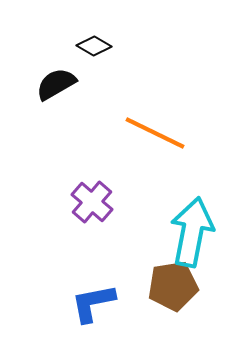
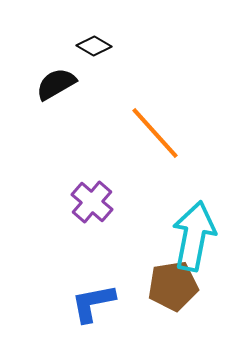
orange line: rotated 22 degrees clockwise
cyan arrow: moved 2 px right, 4 px down
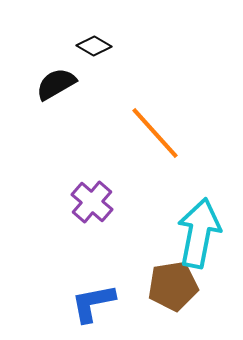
cyan arrow: moved 5 px right, 3 px up
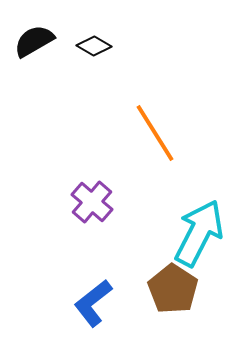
black semicircle: moved 22 px left, 43 px up
orange line: rotated 10 degrees clockwise
cyan arrow: rotated 16 degrees clockwise
brown pentagon: moved 3 px down; rotated 30 degrees counterclockwise
blue L-shape: rotated 27 degrees counterclockwise
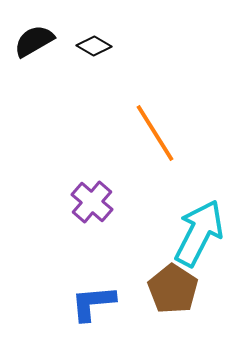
blue L-shape: rotated 33 degrees clockwise
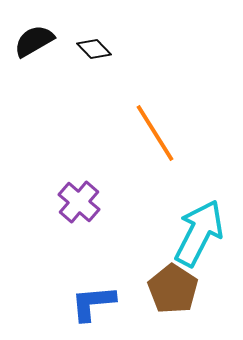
black diamond: moved 3 px down; rotated 16 degrees clockwise
purple cross: moved 13 px left
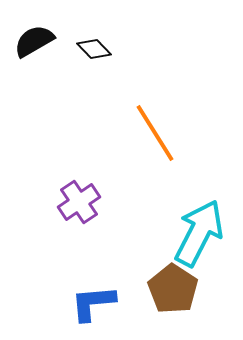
purple cross: rotated 15 degrees clockwise
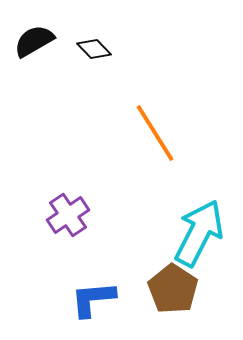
purple cross: moved 11 px left, 13 px down
blue L-shape: moved 4 px up
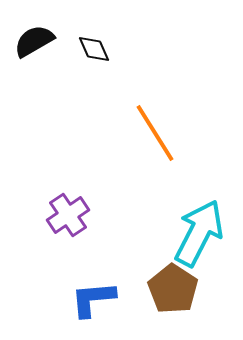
black diamond: rotated 20 degrees clockwise
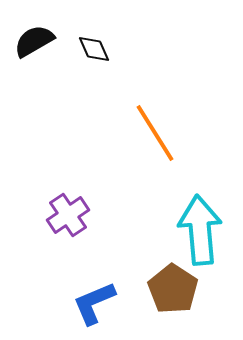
cyan arrow: moved 1 px right, 3 px up; rotated 32 degrees counterclockwise
blue L-shape: moved 1 px right, 4 px down; rotated 18 degrees counterclockwise
